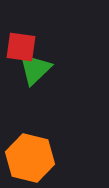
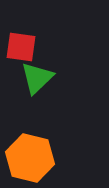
green triangle: moved 2 px right, 9 px down
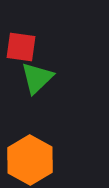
orange hexagon: moved 2 px down; rotated 15 degrees clockwise
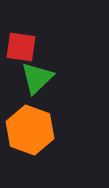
orange hexagon: moved 30 px up; rotated 9 degrees counterclockwise
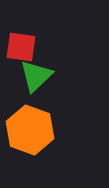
green triangle: moved 1 px left, 2 px up
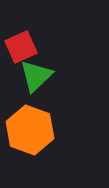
red square: rotated 32 degrees counterclockwise
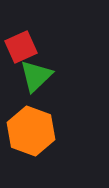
orange hexagon: moved 1 px right, 1 px down
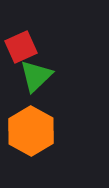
orange hexagon: rotated 9 degrees clockwise
